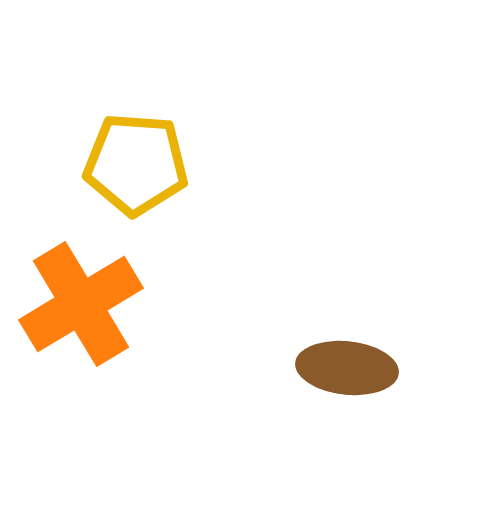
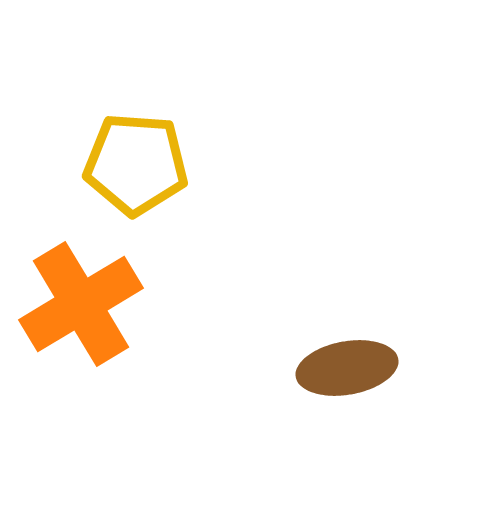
brown ellipse: rotated 16 degrees counterclockwise
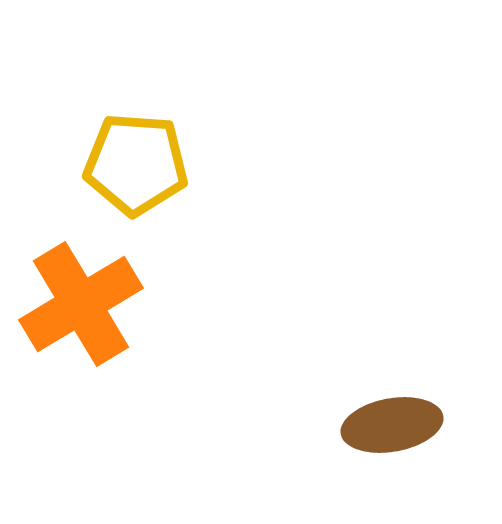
brown ellipse: moved 45 px right, 57 px down
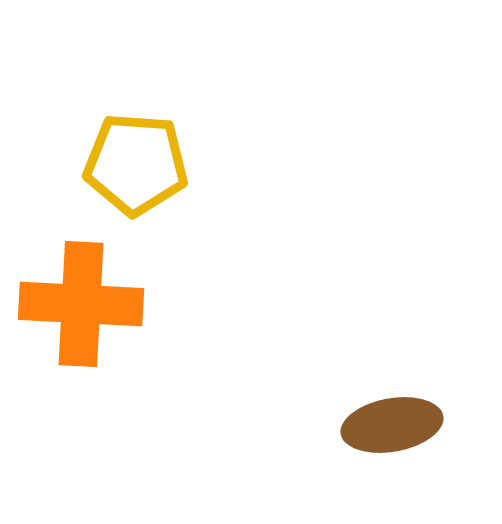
orange cross: rotated 34 degrees clockwise
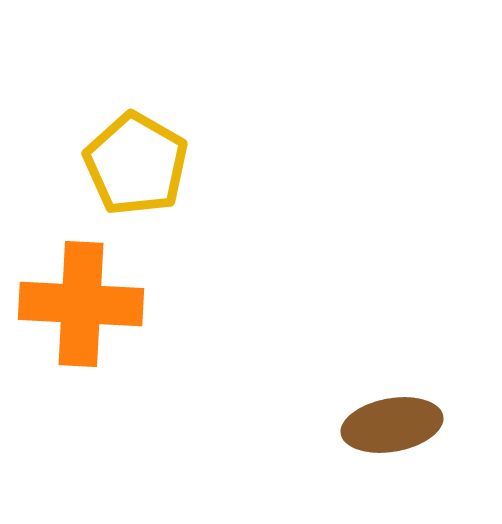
yellow pentagon: rotated 26 degrees clockwise
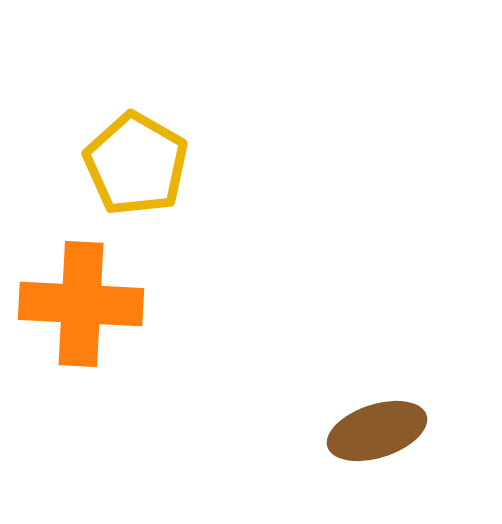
brown ellipse: moved 15 px left, 6 px down; rotated 8 degrees counterclockwise
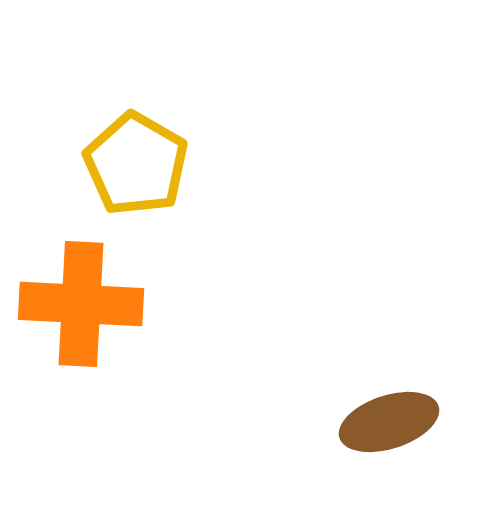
brown ellipse: moved 12 px right, 9 px up
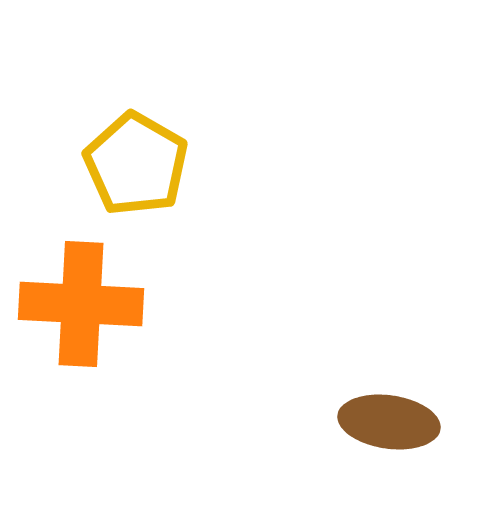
brown ellipse: rotated 26 degrees clockwise
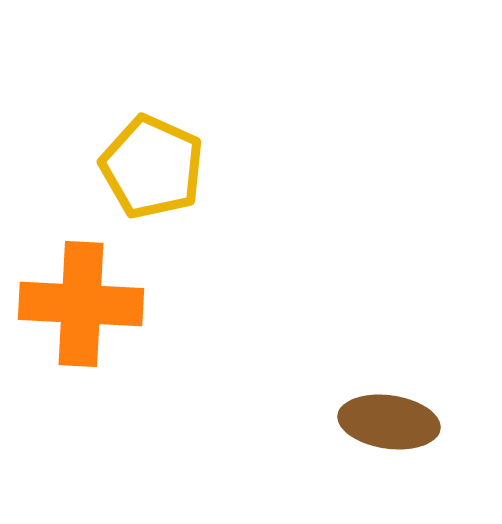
yellow pentagon: moved 16 px right, 3 px down; rotated 6 degrees counterclockwise
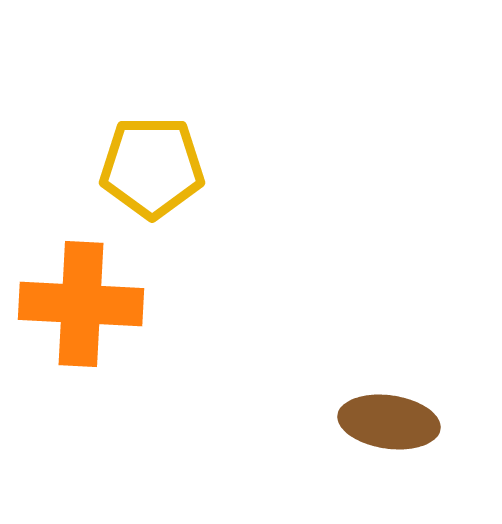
yellow pentagon: rotated 24 degrees counterclockwise
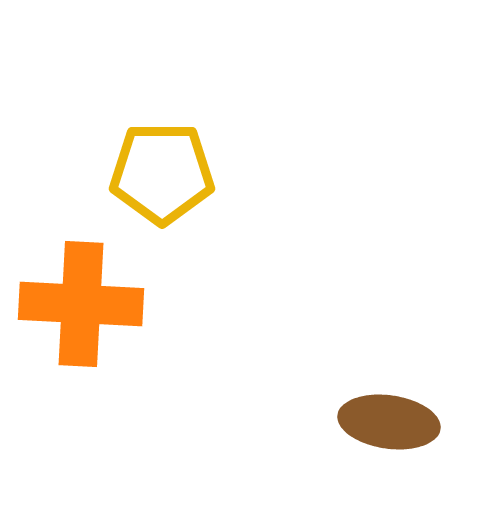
yellow pentagon: moved 10 px right, 6 px down
